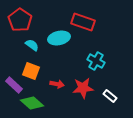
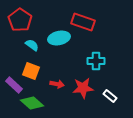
cyan cross: rotated 30 degrees counterclockwise
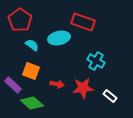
cyan cross: rotated 30 degrees clockwise
purple rectangle: moved 1 px left
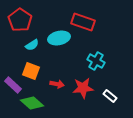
cyan semicircle: rotated 112 degrees clockwise
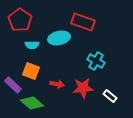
cyan semicircle: rotated 32 degrees clockwise
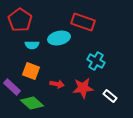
purple rectangle: moved 1 px left, 2 px down
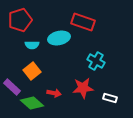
red pentagon: rotated 20 degrees clockwise
orange square: moved 1 px right; rotated 30 degrees clockwise
red arrow: moved 3 px left, 9 px down
white rectangle: moved 2 px down; rotated 24 degrees counterclockwise
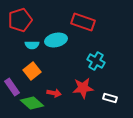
cyan ellipse: moved 3 px left, 2 px down
purple rectangle: rotated 12 degrees clockwise
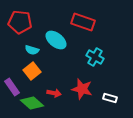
red pentagon: moved 2 px down; rotated 25 degrees clockwise
cyan ellipse: rotated 50 degrees clockwise
cyan semicircle: moved 5 px down; rotated 16 degrees clockwise
cyan cross: moved 1 px left, 4 px up
red star: moved 1 px left, 1 px down; rotated 20 degrees clockwise
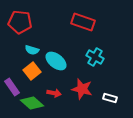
cyan ellipse: moved 21 px down
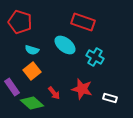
red pentagon: rotated 10 degrees clockwise
cyan ellipse: moved 9 px right, 16 px up
red arrow: rotated 40 degrees clockwise
